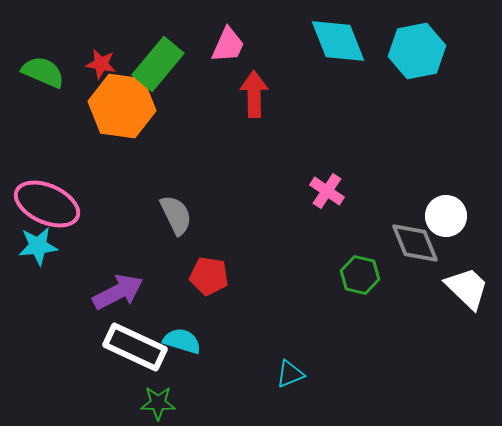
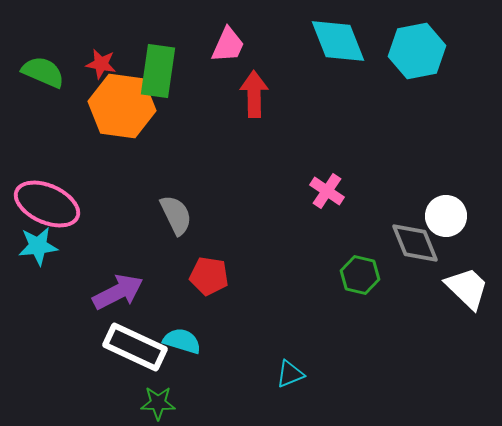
green rectangle: moved 7 px down; rotated 32 degrees counterclockwise
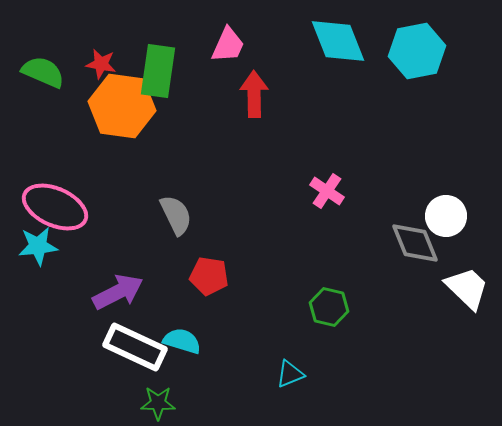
pink ellipse: moved 8 px right, 3 px down
green hexagon: moved 31 px left, 32 px down
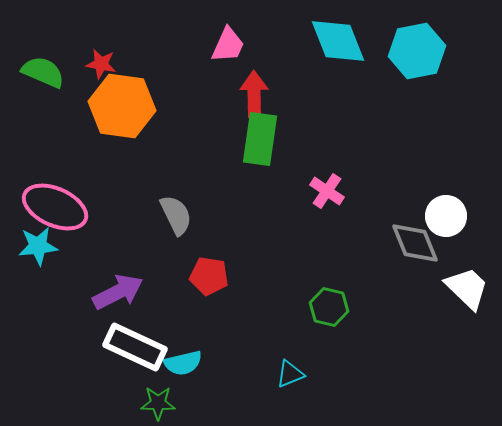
green rectangle: moved 102 px right, 68 px down
cyan semicircle: moved 1 px right, 22 px down; rotated 150 degrees clockwise
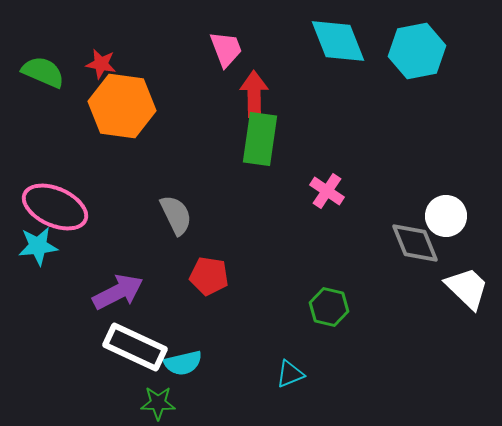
pink trapezoid: moved 2 px left, 4 px down; rotated 45 degrees counterclockwise
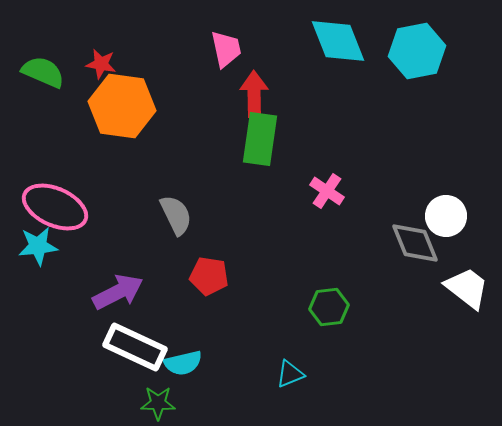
pink trapezoid: rotated 9 degrees clockwise
white trapezoid: rotated 6 degrees counterclockwise
green hexagon: rotated 21 degrees counterclockwise
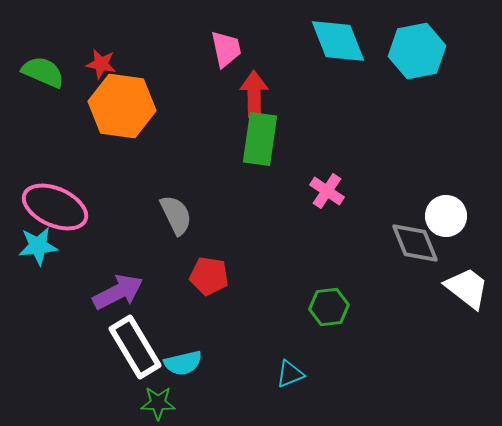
white rectangle: rotated 34 degrees clockwise
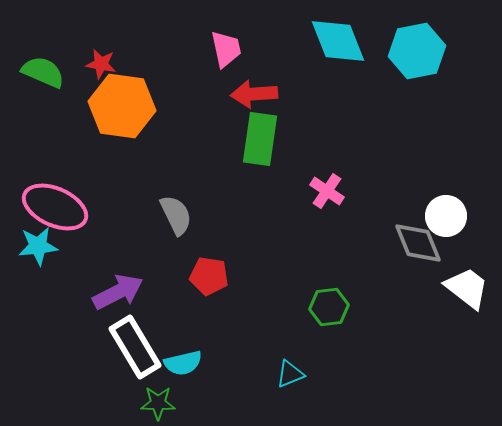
red arrow: rotated 93 degrees counterclockwise
gray diamond: moved 3 px right
